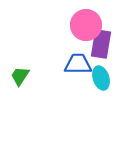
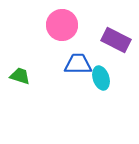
pink circle: moved 24 px left
purple rectangle: moved 15 px right, 4 px up; rotated 72 degrees counterclockwise
green trapezoid: rotated 75 degrees clockwise
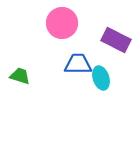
pink circle: moved 2 px up
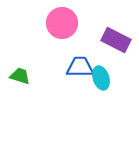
blue trapezoid: moved 2 px right, 3 px down
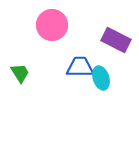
pink circle: moved 10 px left, 2 px down
green trapezoid: moved 3 px up; rotated 40 degrees clockwise
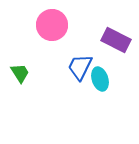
blue trapezoid: rotated 64 degrees counterclockwise
cyan ellipse: moved 1 px left, 1 px down
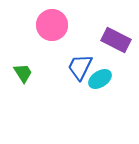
green trapezoid: moved 3 px right
cyan ellipse: rotated 75 degrees clockwise
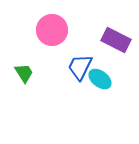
pink circle: moved 5 px down
green trapezoid: moved 1 px right
cyan ellipse: rotated 70 degrees clockwise
